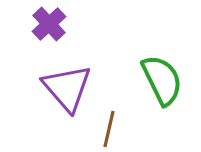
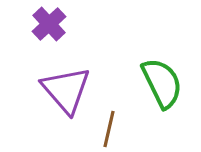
green semicircle: moved 3 px down
purple triangle: moved 1 px left, 2 px down
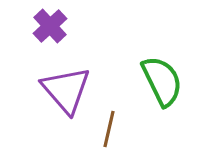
purple cross: moved 1 px right, 2 px down
green semicircle: moved 2 px up
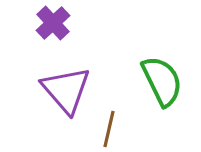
purple cross: moved 3 px right, 3 px up
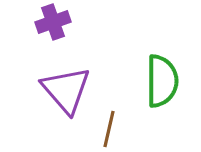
purple cross: moved 1 px up; rotated 24 degrees clockwise
green semicircle: rotated 26 degrees clockwise
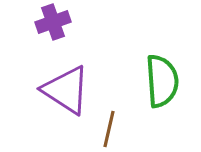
green semicircle: rotated 4 degrees counterclockwise
purple triangle: rotated 16 degrees counterclockwise
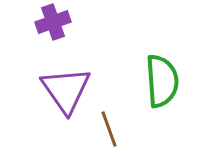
purple triangle: rotated 22 degrees clockwise
brown line: rotated 33 degrees counterclockwise
